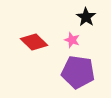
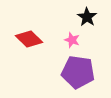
black star: moved 1 px right
red diamond: moved 5 px left, 3 px up
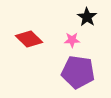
pink star: rotated 21 degrees counterclockwise
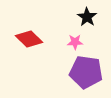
pink star: moved 3 px right, 2 px down
purple pentagon: moved 8 px right
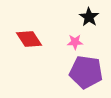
black star: moved 2 px right
red diamond: rotated 12 degrees clockwise
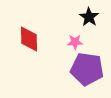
red diamond: rotated 32 degrees clockwise
purple pentagon: moved 1 px right, 3 px up
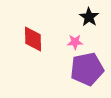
red diamond: moved 4 px right
purple pentagon: rotated 20 degrees counterclockwise
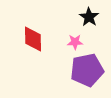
purple pentagon: moved 1 px down
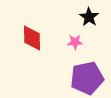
red diamond: moved 1 px left, 1 px up
purple pentagon: moved 8 px down
